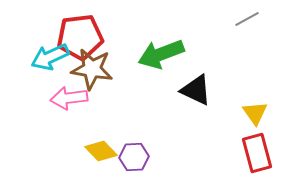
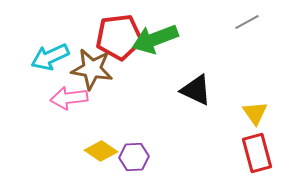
gray line: moved 3 px down
red pentagon: moved 39 px right
green arrow: moved 6 px left, 15 px up
yellow diamond: rotated 12 degrees counterclockwise
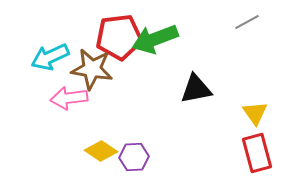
black triangle: moved 1 px up; rotated 36 degrees counterclockwise
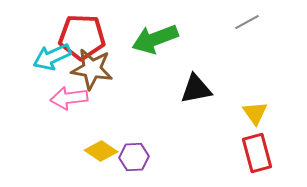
red pentagon: moved 37 px left; rotated 9 degrees clockwise
cyan arrow: moved 2 px right
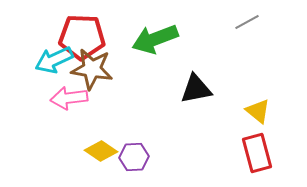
cyan arrow: moved 2 px right, 3 px down
yellow triangle: moved 3 px right, 2 px up; rotated 16 degrees counterclockwise
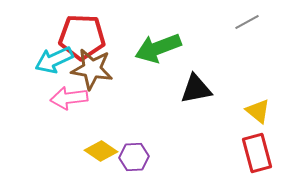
green arrow: moved 3 px right, 9 px down
